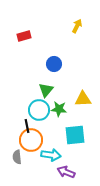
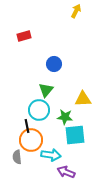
yellow arrow: moved 1 px left, 15 px up
green star: moved 6 px right, 8 px down
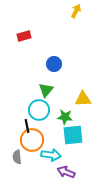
cyan square: moved 2 px left
orange circle: moved 1 px right
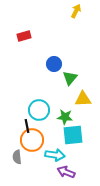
green triangle: moved 24 px right, 12 px up
cyan arrow: moved 4 px right
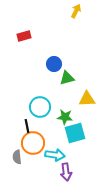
green triangle: moved 3 px left; rotated 35 degrees clockwise
yellow triangle: moved 4 px right
cyan circle: moved 1 px right, 3 px up
cyan square: moved 2 px right, 2 px up; rotated 10 degrees counterclockwise
orange circle: moved 1 px right, 3 px down
purple arrow: rotated 120 degrees counterclockwise
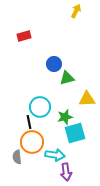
green star: rotated 21 degrees counterclockwise
black line: moved 2 px right, 4 px up
orange circle: moved 1 px left, 1 px up
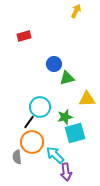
black line: rotated 48 degrees clockwise
cyan arrow: rotated 144 degrees counterclockwise
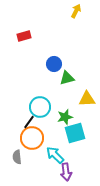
orange circle: moved 4 px up
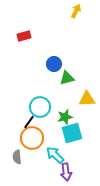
cyan square: moved 3 px left
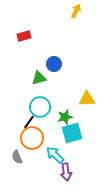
green triangle: moved 28 px left
gray semicircle: rotated 16 degrees counterclockwise
